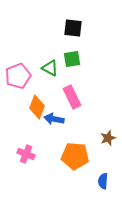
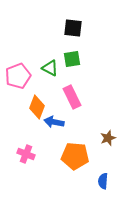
blue arrow: moved 3 px down
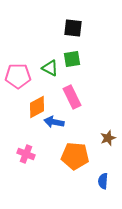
pink pentagon: rotated 20 degrees clockwise
orange diamond: rotated 40 degrees clockwise
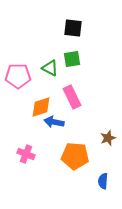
orange diamond: moved 4 px right; rotated 10 degrees clockwise
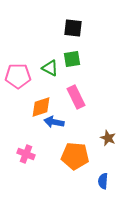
pink rectangle: moved 4 px right
brown star: rotated 28 degrees counterclockwise
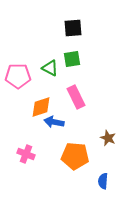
black square: rotated 12 degrees counterclockwise
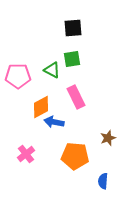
green triangle: moved 2 px right, 2 px down
orange diamond: rotated 10 degrees counterclockwise
brown star: rotated 28 degrees clockwise
pink cross: rotated 30 degrees clockwise
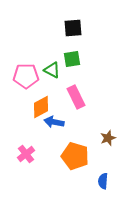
pink pentagon: moved 8 px right
orange pentagon: rotated 12 degrees clockwise
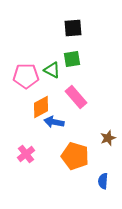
pink rectangle: rotated 15 degrees counterclockwise
